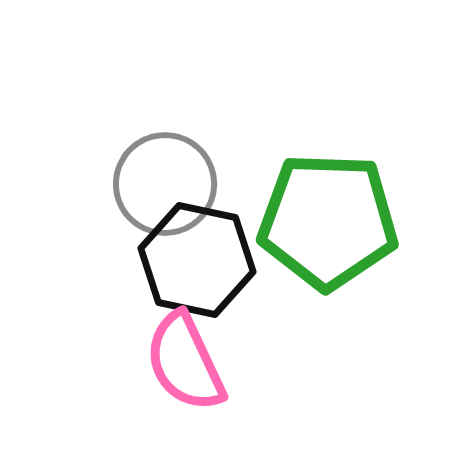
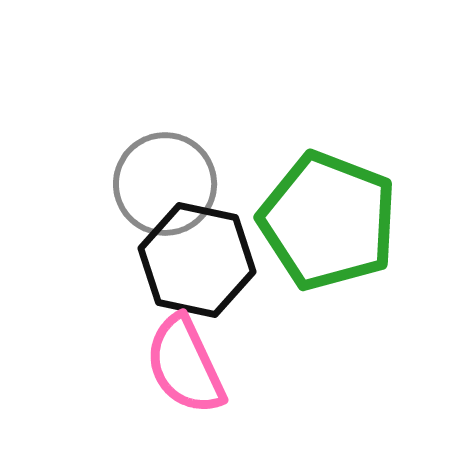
green pentagon: rotated 19 degrees clockwise
pink semicircle: moved 3 px down
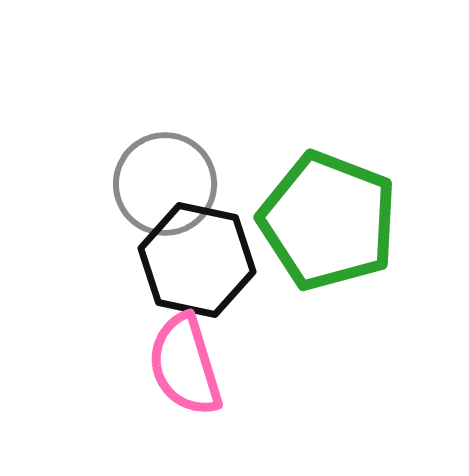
pink semicircle: rotated 8 degrees clockwise
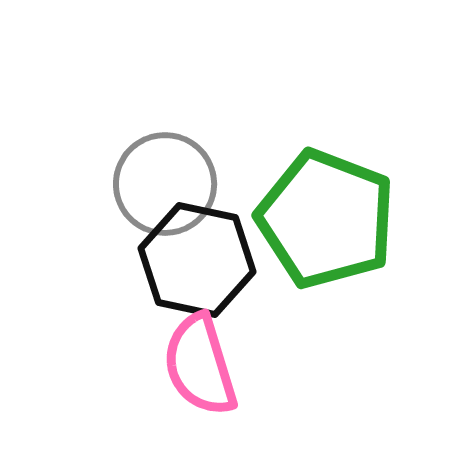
green pentagon: moved 2 px left, 2 px up
pink semicircle: moved 15 px right
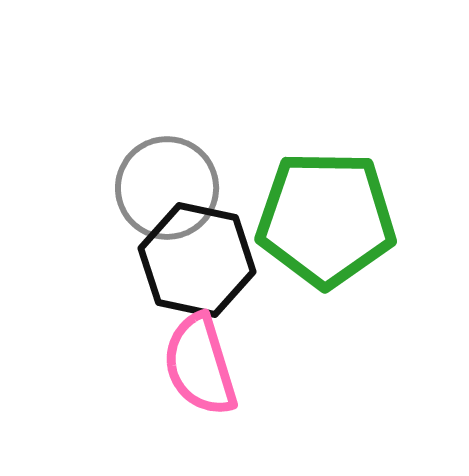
gray circle: moved 2 px right, 4 px down
green pentagon: rotated 20 degrees counterclockwise
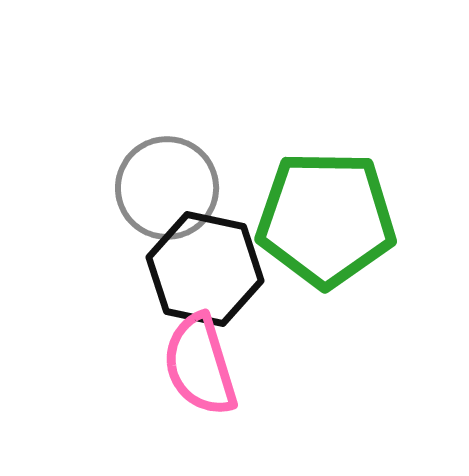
black hexagon: moved 8 px right, 9 px down
